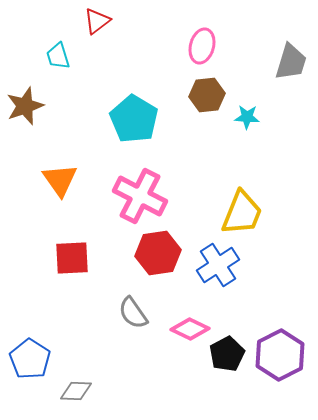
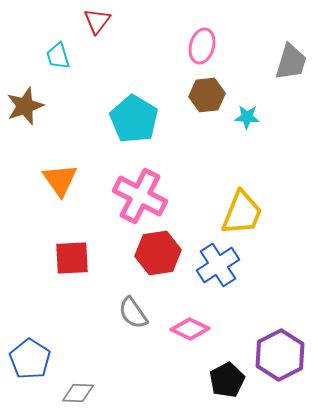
red triangle: rotated 16 degrees counterclockwise
black pentagon: moved 26 px down
gray diamond: moved 2 px right, 2 px down
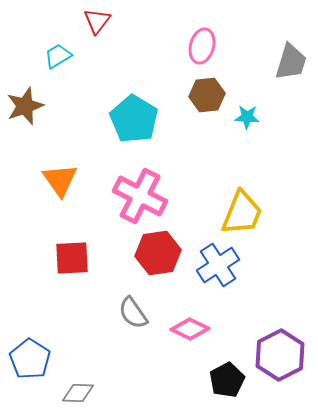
cyan trapezoid: rotated 76 degrees clockwise
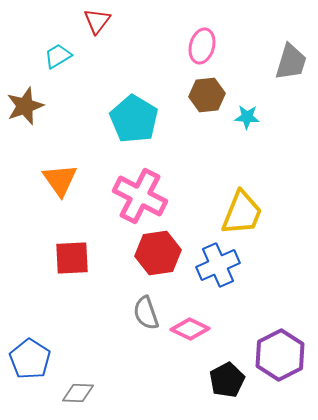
blue cross: rotated 9 degrees clockwise
gray semicircle: moved 13 px right; rotated 16 degrees clockwise
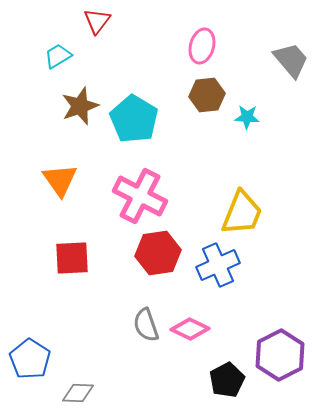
gray trapezoid: moved 2 px up; rotated 57 degrees counterclockwise
brown star: moved 55 px right
gray semicircle: moved 12 px down
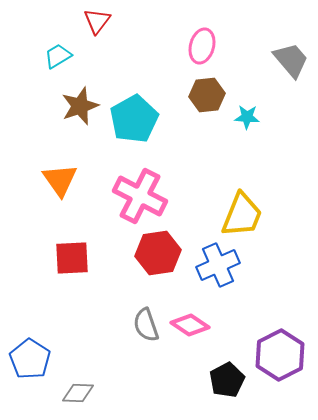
cyan pentagon: rotated 12 degrees clockwise
yellow trapezoid: moved 2 px down
pink diamond: moved 4 px up; rotated 9 degrees clockwise
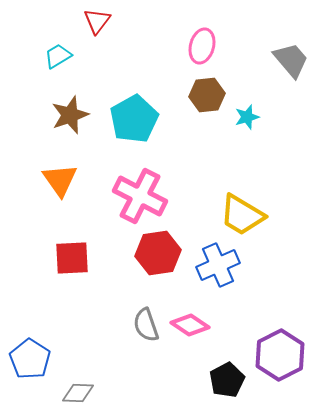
brown star: moved 10 px left, 9 px down
cyan star: rotated 20 degrees counterclockwise
yellow trapezoid: rotated 99 degrees clockwise
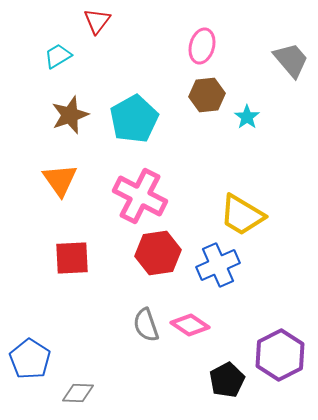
cyan star: rotated 20 degrees counterclockwise
